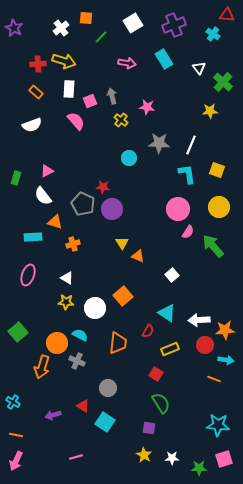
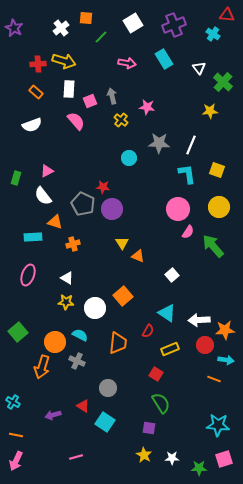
orange circle at (57, 343): moved 2 px left, 1 px up
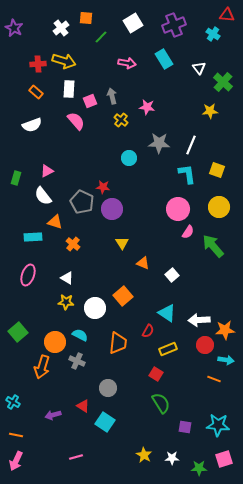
gray pentagon at (83, 204): moved 1 px left, 2 px up
orange cross at (73, 244): rotated 32 degrees counterclockwise
orange triangle at (138, 256): moved 5 px right, 7 px down
yellow rectangle at (170, 349): moved 2 px left
purple square at (149, 428): moved 36 px right, 1 px up
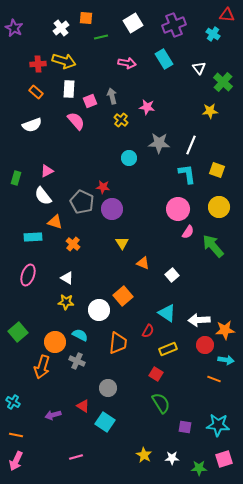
green line at (101, 37): rotated 32 degrees clockwise
white circle at (95, 308): moved 4 px right, 2 px down
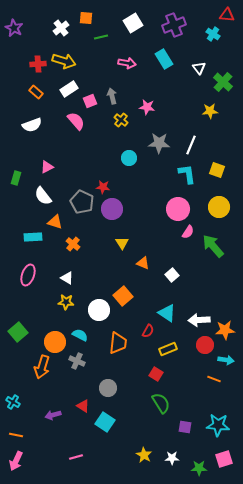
white rectangle at (69, 89): rotated 54 degrees clockwise
pink triangle at (47, 171): moved 4 px up
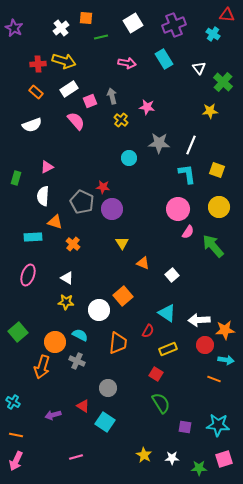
white semicircle at (43, 196): rotated 42 degrees clockwise
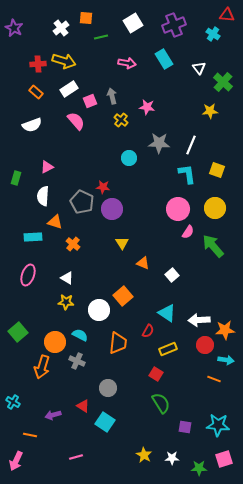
yellow circle at (219, 207): moved 4 px left, 1 px down
orange line at (16, 435): moved 14 px right
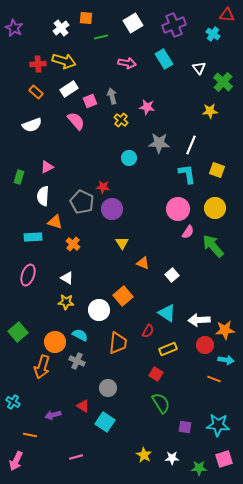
green rectangle at (16, 178): moved 3 px right, 1 px up
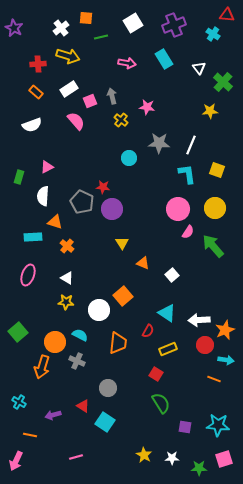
yellow arrow at (64, 61): moved 4 px right, 5 px up
orange cross at (73, 244): moved 6 px left, 2 px down
orange star at (225, 330): rotated 18 degrees counterclockwise
cyan cross at (13, 402): moved 6 px right
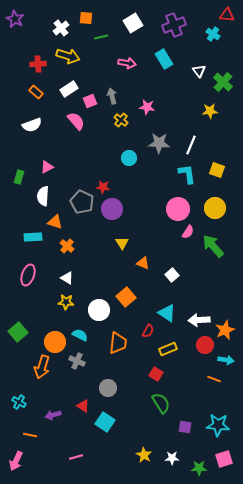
purple star at (14, 28): moved 1 px right, 9 px up
white triangle at (199, 68): moved 3 px down
orange square at (123, 296): moved 3 px right, 1 px down
